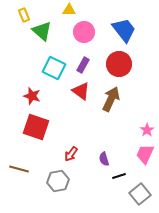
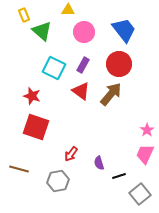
yellow triangle: moved 1 px left
brown arrow: moved 5 px up; rotated 15 degrees clockwise
purple semicircle: moved 5 px left, 4 px down
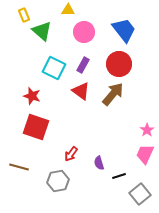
brown arrow: moved 2 px right
brown line: moved 2 px up
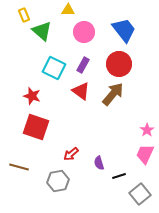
red arrow: rotated 14 degrees clockwise
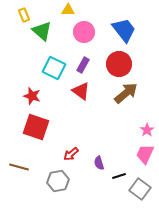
brown arrow: moved 13 px right, 1 px up; rotated 10 degrees clockwise
gray square: moved 5 px up; rotated 15 degrees counterclockwise
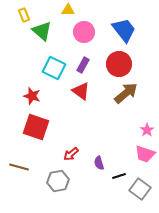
pink trapezoid: rotated 95 degrees counterclockwise
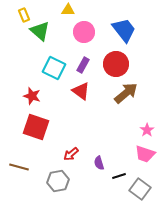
green triangle: moved 2 px left
red circle: moved 3 px left
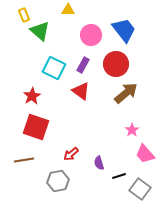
pink circle: moved 7 px right, 3 px down
red star: rotated 24 degrees clockwise
pink star: moved 15 px left
pink trapezoid: rotated 30 degrees clockwise
brown line: moved 5 px right, 7 px up; rotated 24 degrees counterclockwise
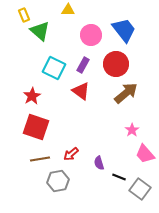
brown line: moved 16 px right, 1 px up
black line: moved 1 px down; rotated 40 degrees clockwise
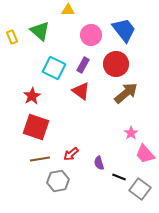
yellow rectangle: moved 12 px left, 22 px down
pink star: moved 1 px left, 3 px down
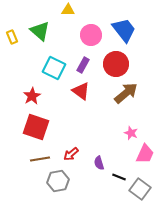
pink star: rotated 16 degrees counterclockwise
pink trapezoid: rotated 115 degrees counterclockwise
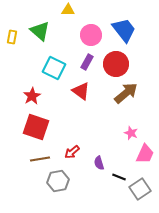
yellow rectangle: rotated 32 degrees clockwise
purple rectangle: moved 4 px right, 3 px up
red arrow: moved 1 px right, 2 px up
gray square: rotated 20 degrees clockwise
